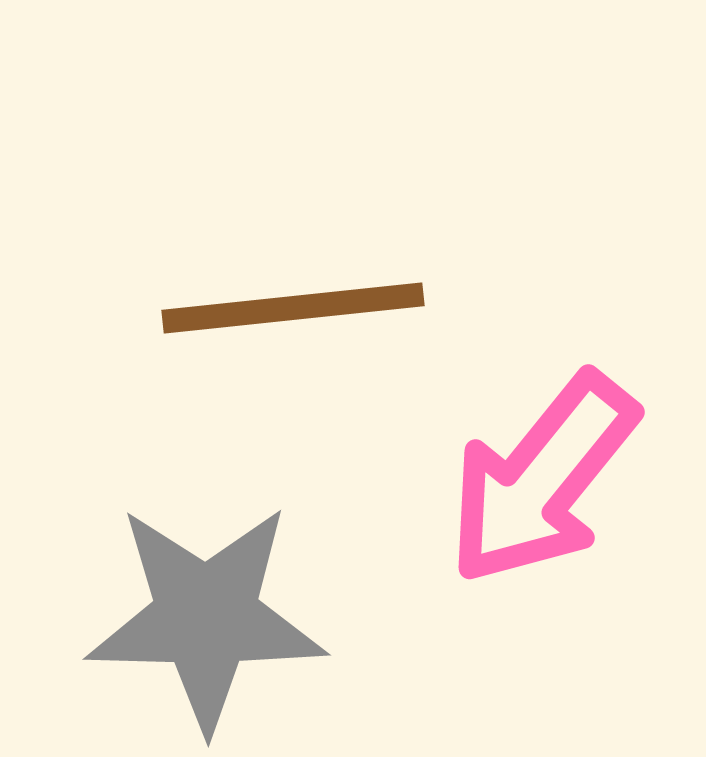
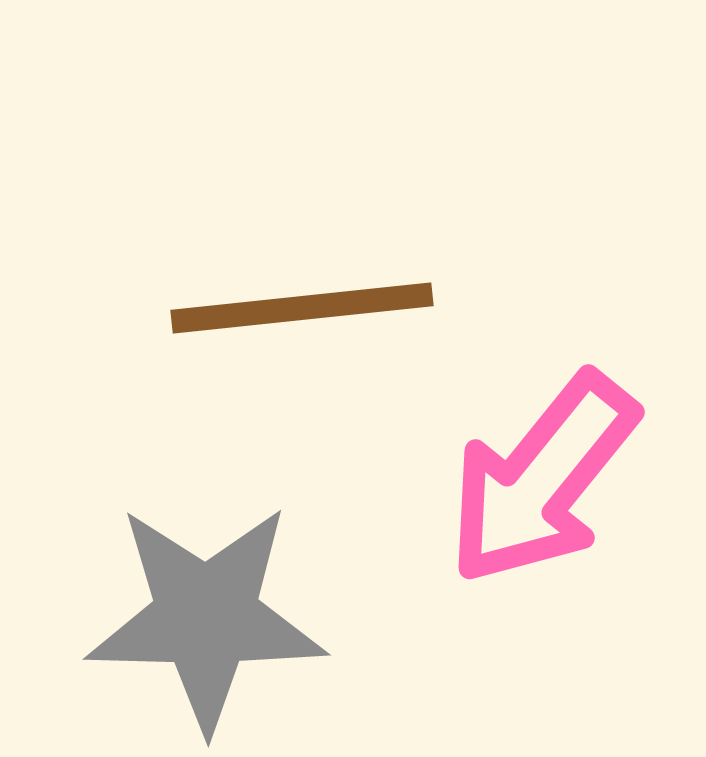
brown line: moved 9 px right
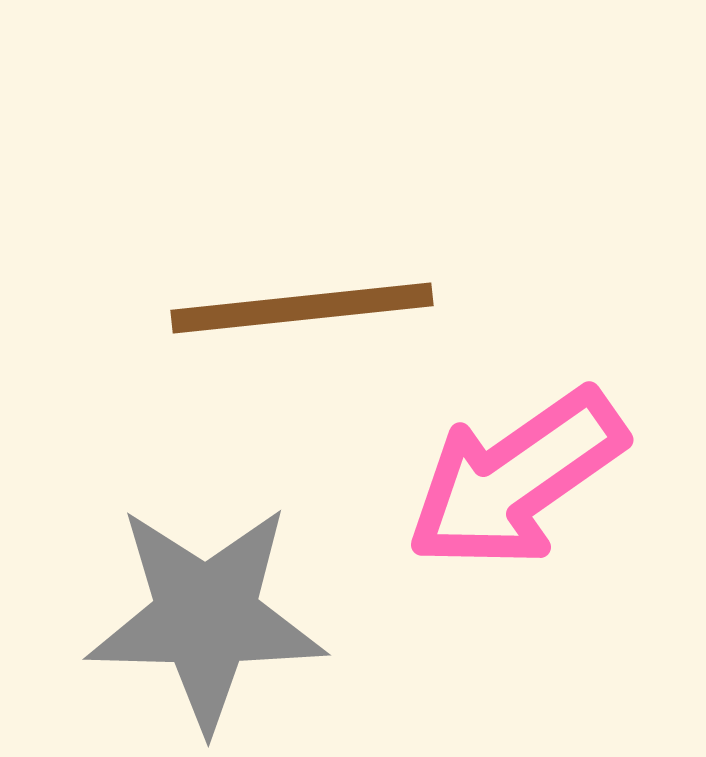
pink arrow: moved 26 px left; rotated 16 degrees clockwise
